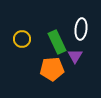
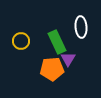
white ellipse: moved 2 px up; rotated 10 degrees counterclockwise
yellow circle: moved 1 px left, 2 px down
purple triangle: moved 7 px left, 3 px down
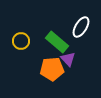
white ellipse: rotated 35 degrees clockwise
green rectangle: rotated 25 degrees counterclockwise
purple triangle: rotated 14 degrees counterclockwise
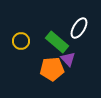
white ellipse: moved 2 px left, 1 px down
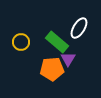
yellow circle: moved 1 px down
purple triangle: rotated 14 degrees clockwise
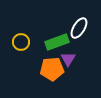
green rectangle: rotated 60 degrees counterclockwise
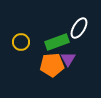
orange pentagon: moved 4 px up
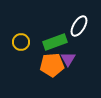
white ellipse: moved 2 px up
green rectangle: moved 2 px left
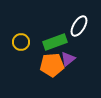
purple triangle: rotated 21 degrees clockwise
